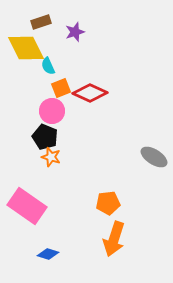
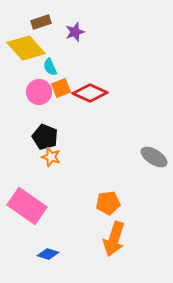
yellow diamond: rotated 15 degrees counterclockwise
cyan semicircle: moved 2 px right, 1 px down
pink circle: moved 13 px left, 19 px up
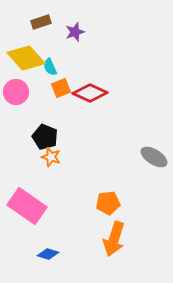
yellow diamond: moved 10 px down
pink circle: moved 23 px left
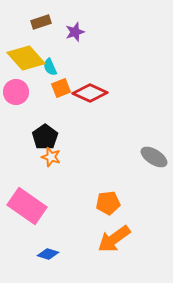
black pentagon: rotated 15 degrees clockwise
orange arrow: rotated 36 degrees clockwise
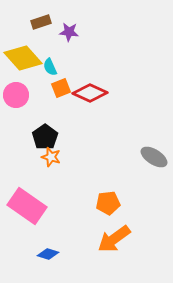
purple star: moved 6 px left; rotated 24 degrees clockwise
yellow diamond: moved 3 px left
pink circle: moved 3 px down
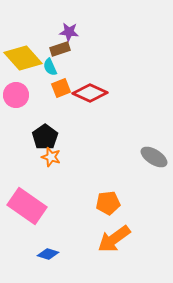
brown rectangle: moved 19 px right, 27 px down
